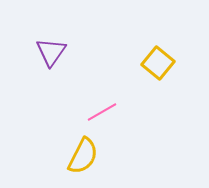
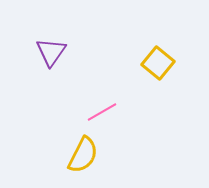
yellow semicircle: moved 1 px up
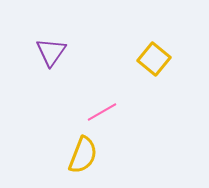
yellow square: moved 4 px left, 4 px up
yellow semicircle: rotated 6 degrees counterclockwise
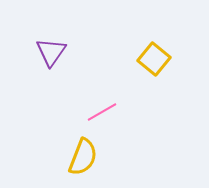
yellow semicircle: moved 2 px down
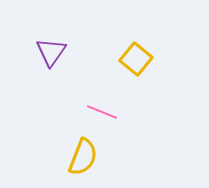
yellow square: moved 18 px left
pink line: rotated 52 degrees clockwise
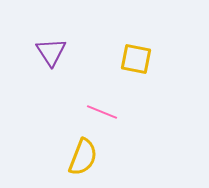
purple triangle: rotated 8 degrees counterclockwise
yellow square: rotated 28 degrees counterclockwise
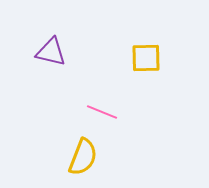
purple triangle: rotated 44 degrees counterclockwise
yellow square: moved 10 px right, 1 px up; rotated 12 degrees counterclockwise
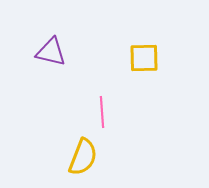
yellow square: moved 2 px left
pink line: rotated 64 degrees clockwise
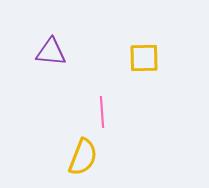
purple triangle: rotated 8 degrees counterclockwise
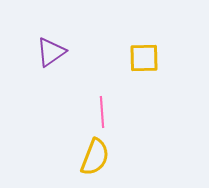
purple triangle: rotated 40 degrees counterclockwise
yellow semicircle: moved 12 px right
